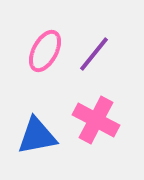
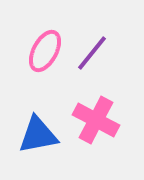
purple line: moved 2 px left, 1 px up
blue triangle: moved 1 px right, 1 px up
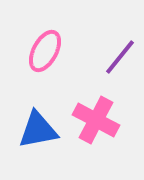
purple line: moved 28 px right, 4 px down
blue triangle: moved 5 px up
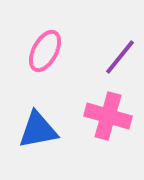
pink cross: moved 12 px right, 4 px up; rotated 12 degrees counterclockwise
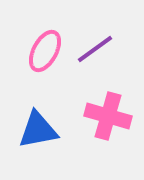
purple line: moved 25 px left, 8 px up; rotated 15 degrees clockwise
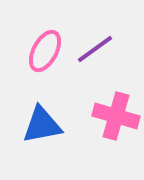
pink cross: moved 8 px right
blue triangle: moved 4 px right, 5 px up
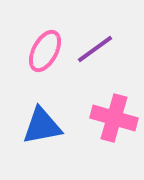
pink cross: moved 2 px left, 2 px down
blue triangle: moved 1 px down
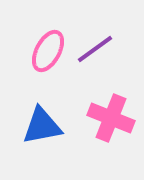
pink ellipse: moved 3 px right
pink cross: moved 3 px left; rotated 6 degrees clockwise
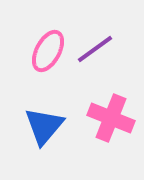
blue triangle: moved 2 px right; rotated 39 degrees counterclockwise
